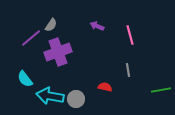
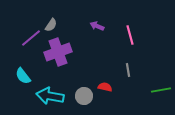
cyan semicircle: moved 2 px left, 3 px up
gray circle: moved 8 px right, 3 px up
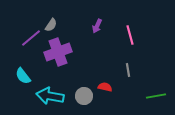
purple arrow: rotated 88 degrees counterclockwise
green line: moved 5 px left, 6 px down
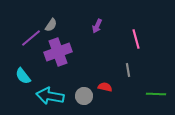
pink line: moved 6 px right, 4 px down
green line: moved 2 px up; rotated 12 degrees clockwise
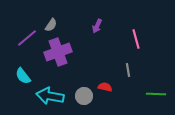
purple line: moved 4 px left
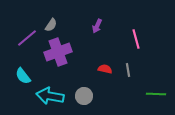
red semicircle: moved 18 px up
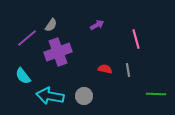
purple arrow: moved 1 px up; rotated 144 degrees counterclockwise
